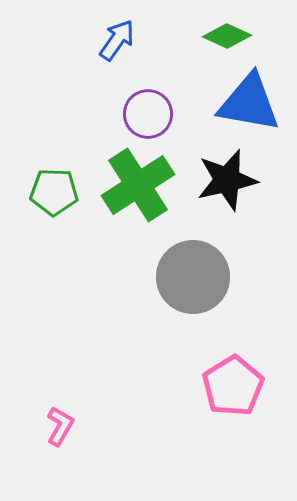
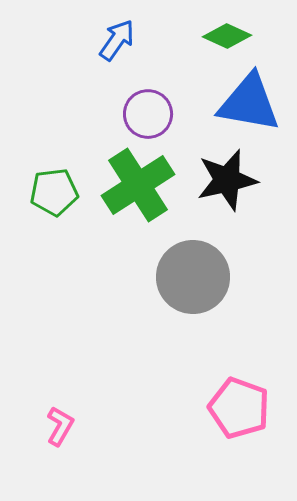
green pentagon: rotated 9 degrees counterclockwise
pink pentagon: moved 6 px right, 22 px down; rotated 20 degrees counterclockwise
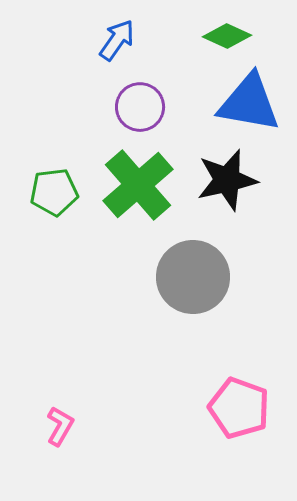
purple circle: moved 8 px left, 7 px up
green cross: rotated 8 degrees counterclockwise
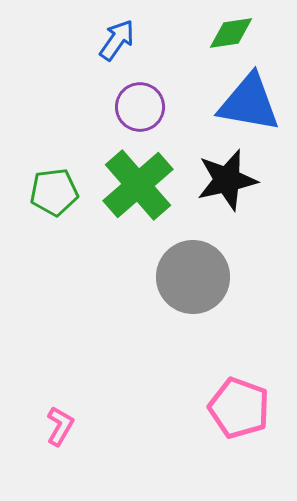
green diamond: moved 4 px right, 3 px up; rotated 33 degrees counterclockwise
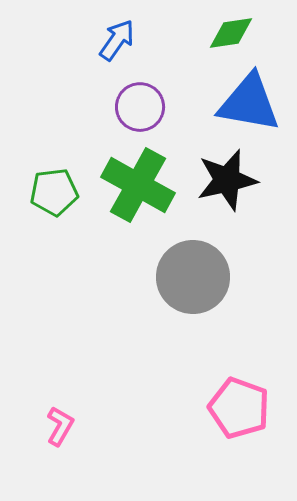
green cross: rotated 20 degrees counterclockwise
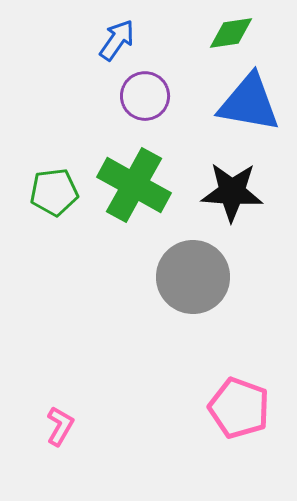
purple circle: moved 5 px right, 11 px up
black star: moved 5 px right, 12 px down; rotated 16 degrees clockwise
green cross: moved 4 px left
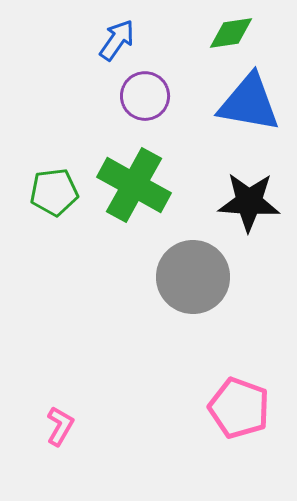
black star: moved 17 px right, 10 px down
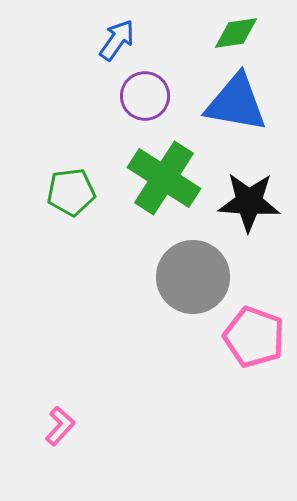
green diamond: moved 5 px right
blue triangle: moved 13 px left
green cross: moved 30 px right, 7 px up; rotated 4 degrees clockwise
green pentagon: moved 17 px right
pink pentagon: moved 15 px right, 71 px up
pink L-shape: rotated 12 degrees clockwise
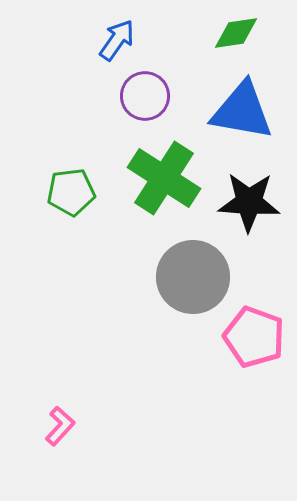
blue triangle: moved 6 px right, 8 px down
